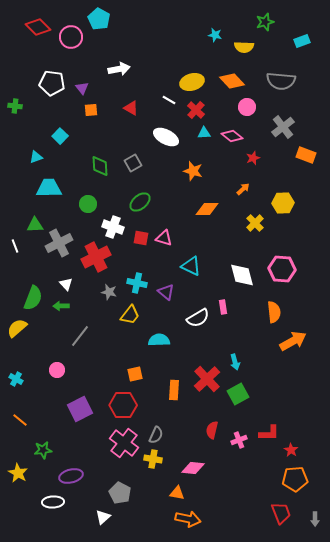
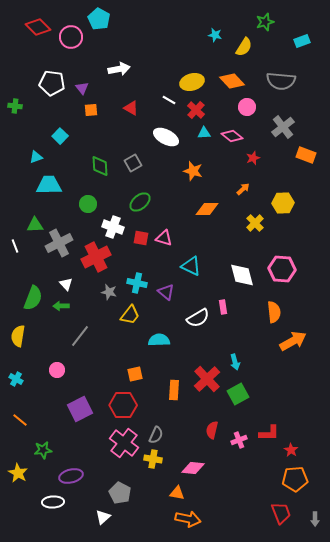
yellow semicircle at (244, 47): rotated 60 degrees counterclockwise
cyan trapezoid at (49, 188): moved 3 px up
yellow semicircle at (17, 328): moved 1 px right, 8 px down; rotated 40 degrees counterclockwise
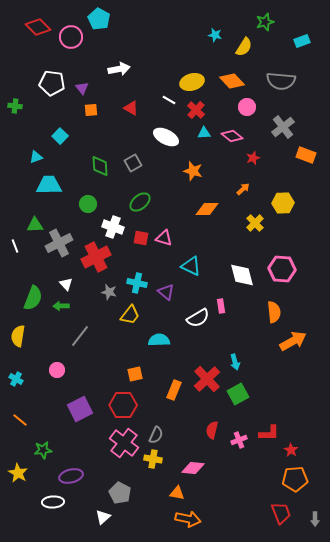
pink rectangle at (223, 307): moved 2 px left, 1 px up
orange rectangle at (174, 390): rotated 18 degrees clockwise
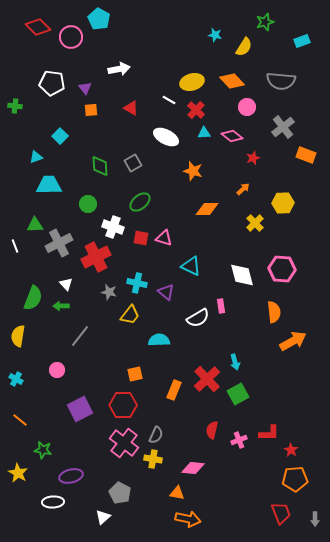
purple triangle at (82, 88): moved 3 px right
green star at (43, 450): rotated 18 degrees clockwise
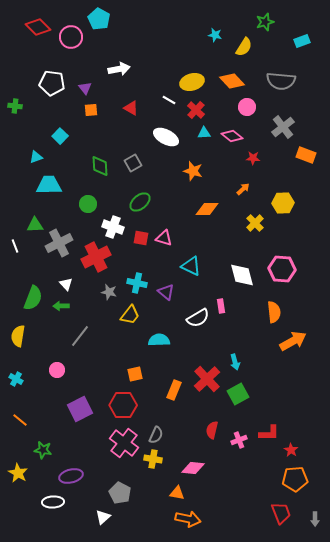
red star at (253, 158): rotated 24 degrees clockwise
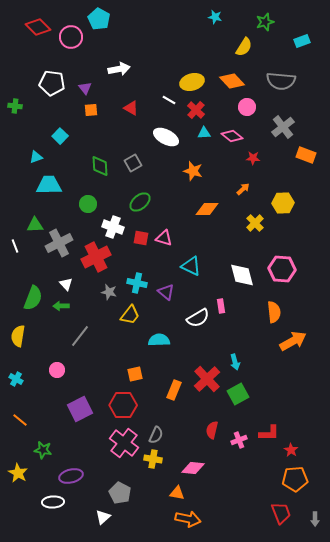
cyan star at (215, 35): moved 18 px up
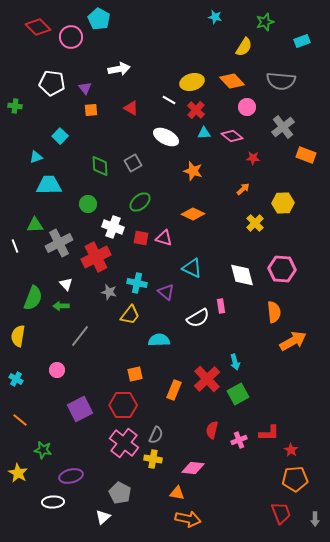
orange diamond at (207, 209): moved 14 px left, 5 px down; rotated 25 degrees clockwise
cyan triangle at (191, 266): moved 1 px right, 2 px down
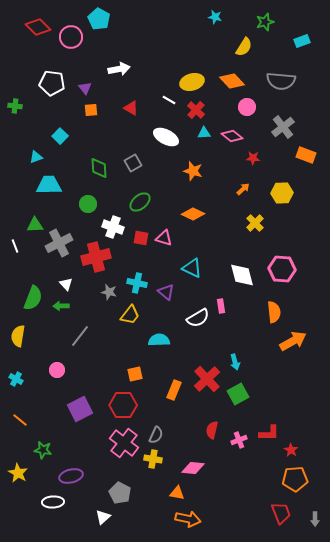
green diamond at (100, 166): moved 1 px left, 2 px down
yellow hexagon at (283, 203): moved 1 px left, 10 px up
red cross at (96, 257): rotated 12 degrees clockwise
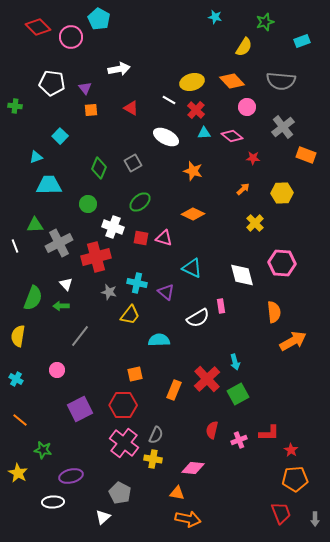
green diamond at (99, 168): rotated 25 degrees clockwise
pink hexagon at (282, 269): moved 6 px up
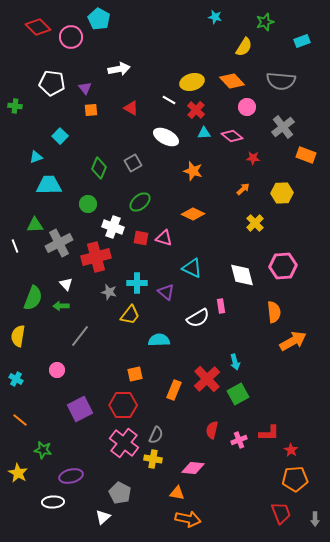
pink hexagon at (282, 263): moved 1 px right, 3 px down; rotated 8 degrees counterclockwise
cyan cross at (137, 283): rotated 12 degrees counterclockwise
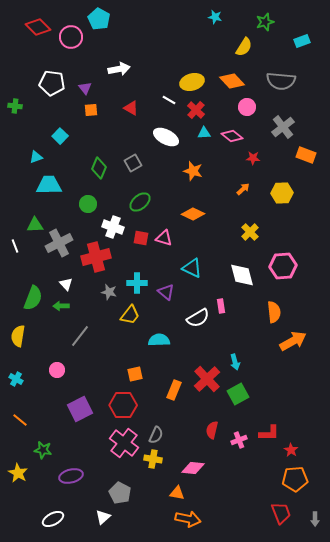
yellow cross at (255, 223): moved 5 px left, 9 px down
white ellipse at (53, 502): moved 17 px down; rotated 25 degrees counterclockwise
